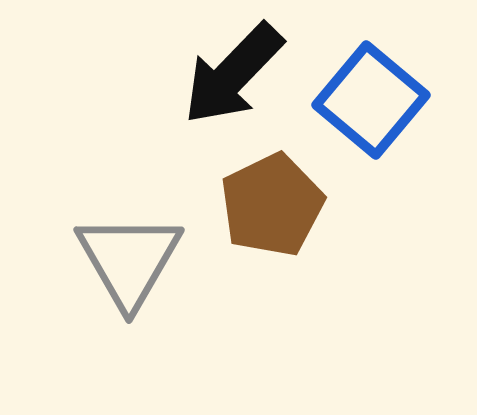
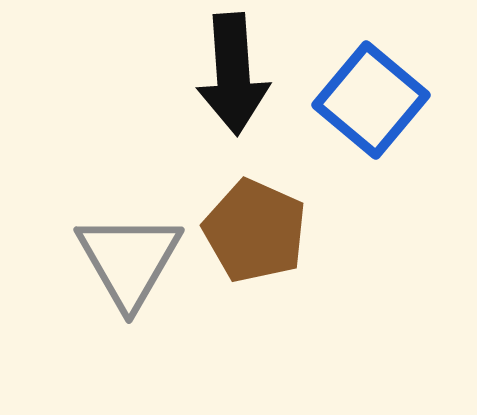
black arrow: rotated 48 degrees counterclockwise
brown pentagon: moved 17 px left, 26 px down; rotated 22 degrees counterclockwise
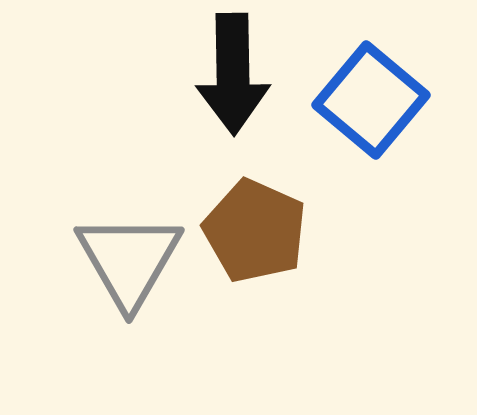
black arrow: rotated 3 degrees clockwise
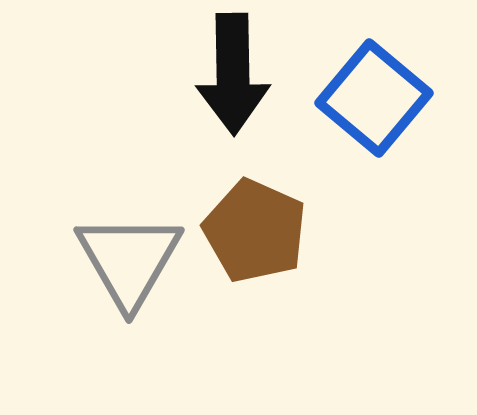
blue square: moved 3 px right, 2 px up
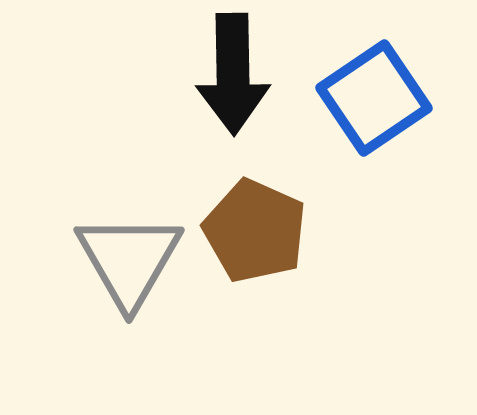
blue square: rotated 16 degrees clockwise
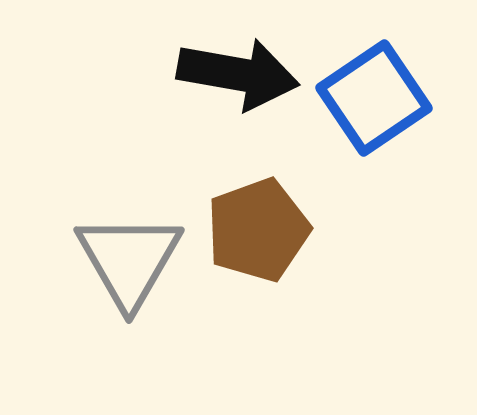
black arrow: moved 5 px right; rotated 79 degrees counterclockwise
brown pentagon: moved 3 px right, 1 px up; rotated 28 degrees clockwise
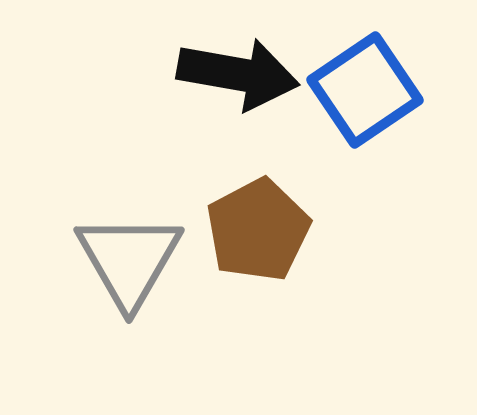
blue square: moved 9 px left, 8 px up
brown pentagon: rotated 8 degrees counterclockwise
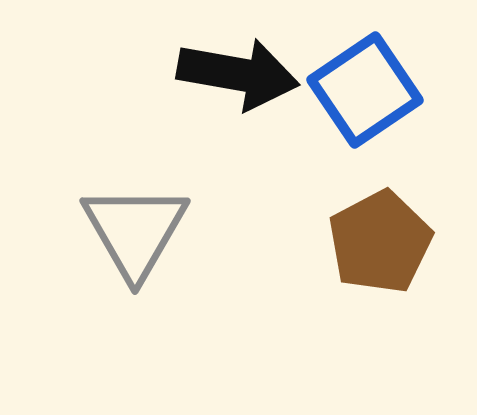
brown pentagon: moved 122 px right, 12 px down
gray triangle: moved 6 px right, 29 px up
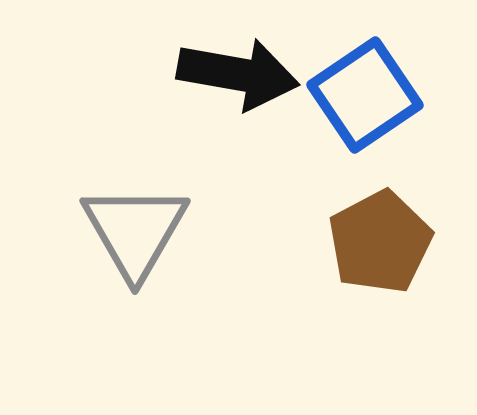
blue square: moved 5 px down
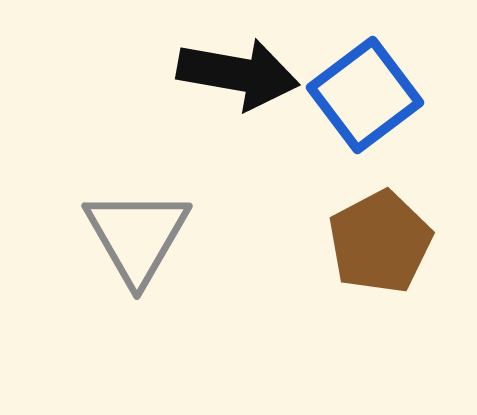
blue square: rotated 3 degrees counterclockwise
gray triangle: moved 2 px right, 5 px down
